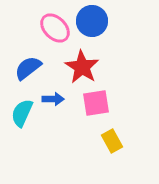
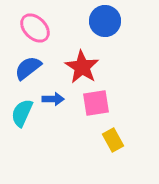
blue circle: moved 13 px right
pink ellipse: moved 20 px left
yellow rectangle: moved 1 px right, 1 px up
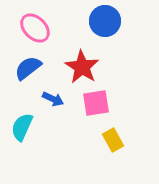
blue arrow: rotated 25 degrees clockwise
cyan semicircle: moved 14 px down
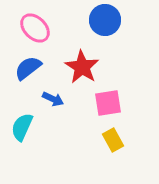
blue circle: moved 1 px up
pink square: moved 12 px right
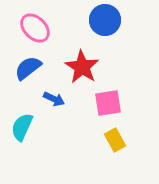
blue arrow: moved 1 px right
yellow rectangle: moved 2 px right
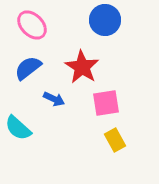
pink ellipse: moved 3 px left, 3 px up
pink square: moved 2 px left
cyan semicircle: moved 4 px left, 1 px down; rotated 72 degrees counterclockwise
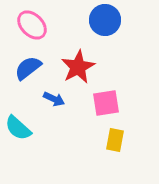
red star: moved 4 px left; rotated 12 degrees clockwise
yellow rectangle: rotated 40 degrees clockwise
